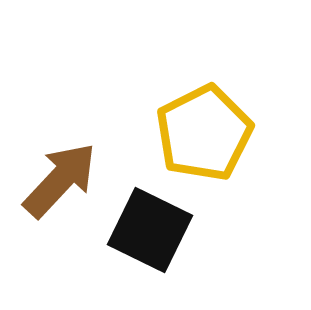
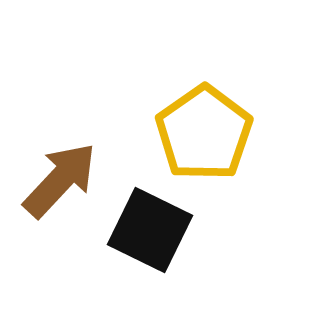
yellow pentagon: rotated 8 degrees counterclockwise
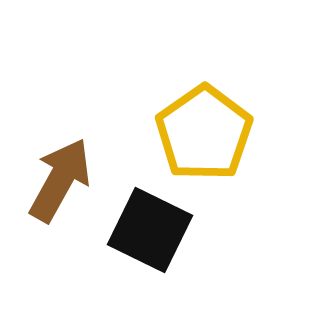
brown arrow: rotated 14 degrees counterclockwise
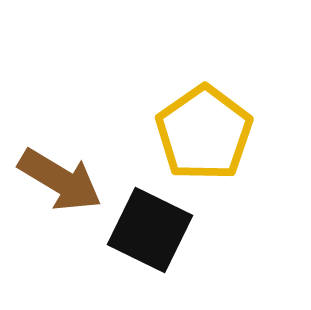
brown arrow: rotated 92 degrees clockwise
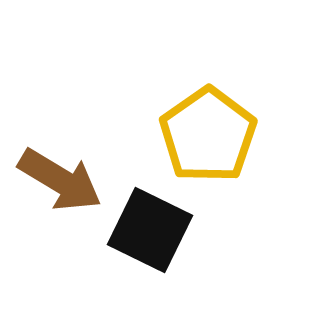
yellow pentagon: moved 4 px right, 2 px down
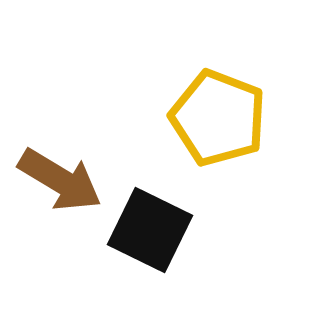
yellow pentagon: moved 10 px right, 17 px up; rotated 16 degrees counterclockwise
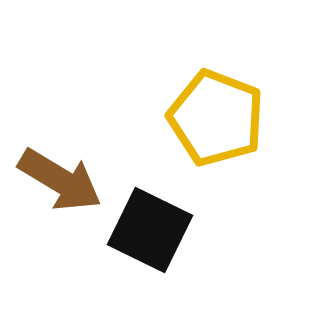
yellow pentagon: moved 2 px left
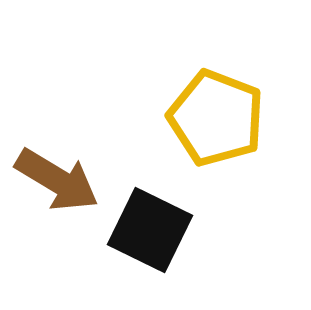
brown arrow: moved 3 px left
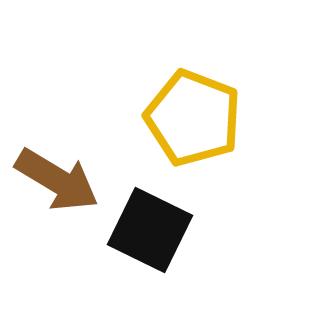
yellow pentagon: moved 23 px left
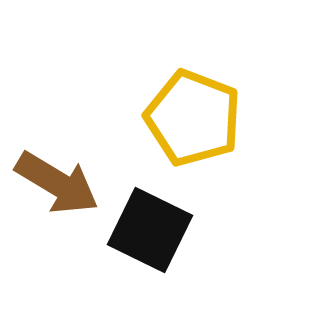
brown arrow: moved 3 px down
